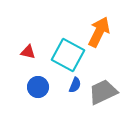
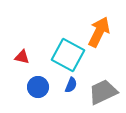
red triangle: moved 6 px left, 5 px down
blue semicircle: moved 4 px left
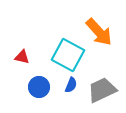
orange arrow: rotated 112 degrees clockwise
blue circle: moved 1 px right
gray trapezoid: moved 1 px left, 2 px up
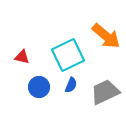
orange arrow: moved 7 px right, 4 px down; rotated 8 degrees counterclockwise
cyan square: rotated 36 degrees clockwise
gray trapezoid: moved 3 px right, 2 px down
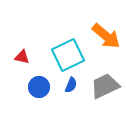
gray trapezoid: moved 6 px up
